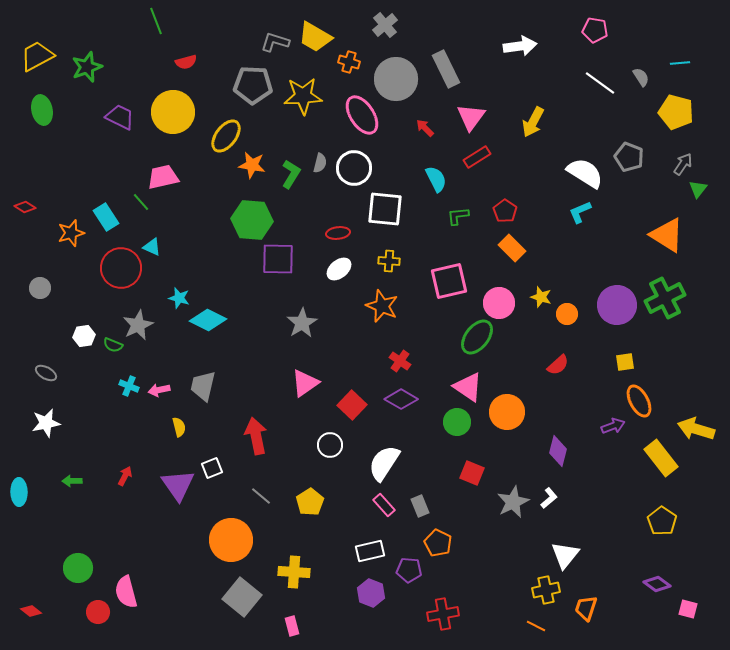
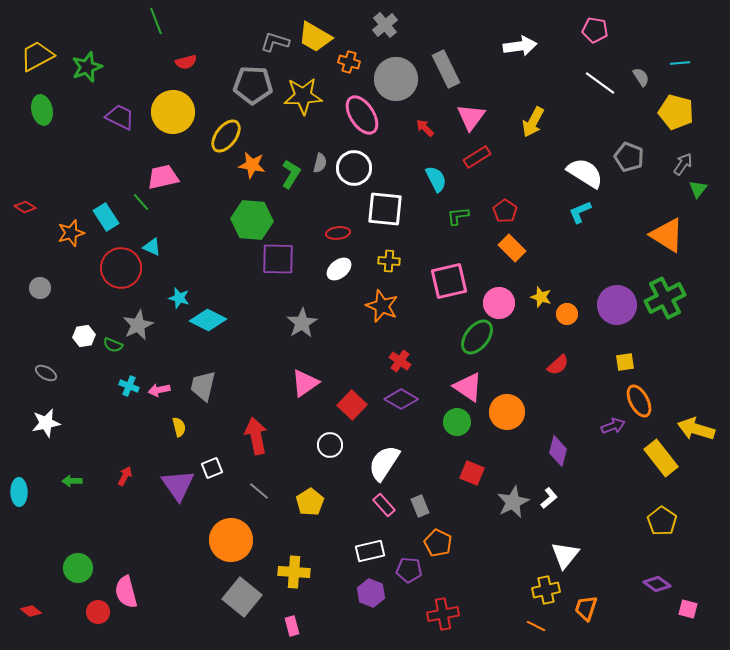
gray line at (261, 496): moved 2 px left, 5 px up
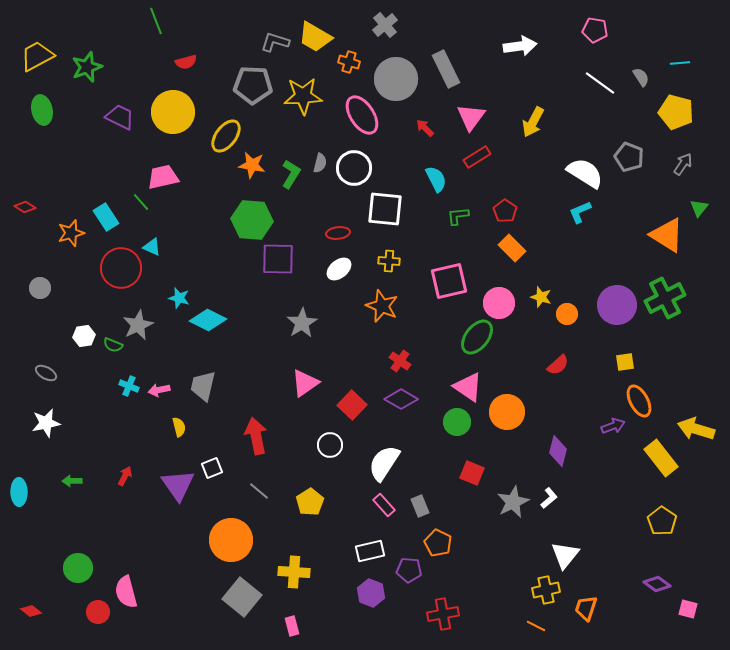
green triangle at (698, 189): moved 1 px right, 19 px down
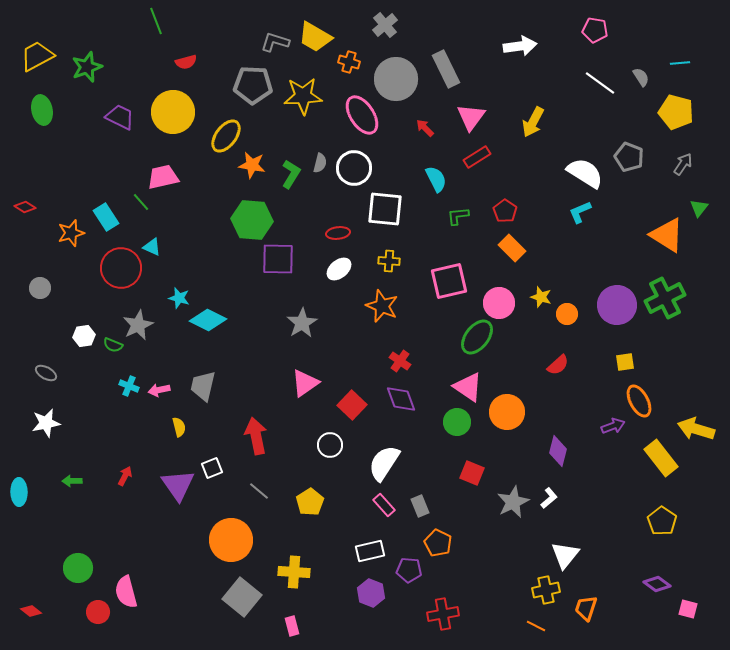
purple diamond at (401, 399): rotated 40 degrees clockwise
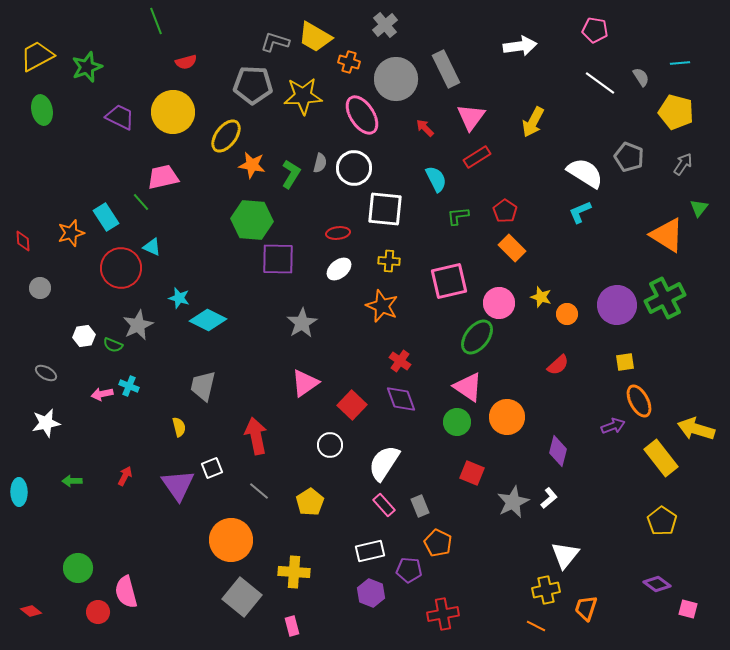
red diamond at (25, 207): moved 2 px left, 34 px down; rotated 55 degrees clockwise
pink arrow at (159, 390): moved 57 px left, 4 px down
orange circle at (507, 412): moved 5 px down
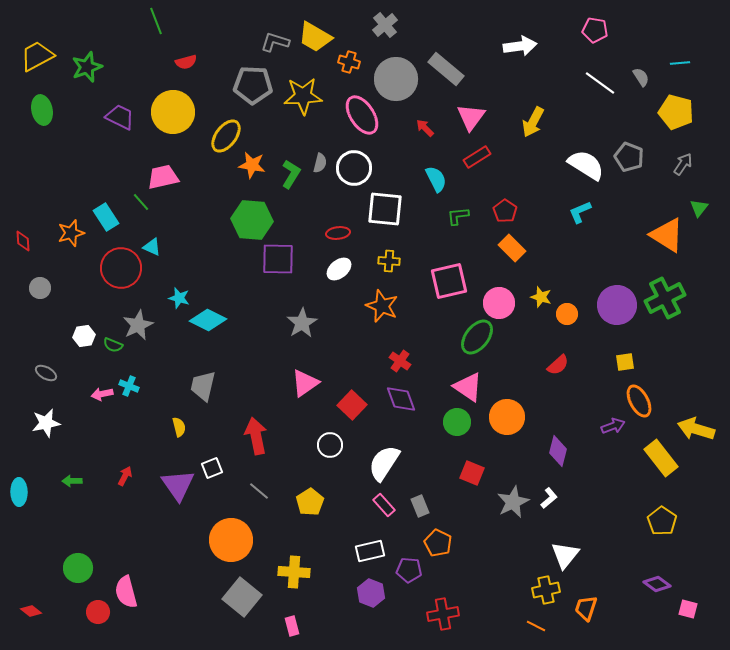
gray rectangle at (446, 69): rotated 24 degrees counterclockwise
white semicircle at (585, 173): moved 1 px right, 8 px up
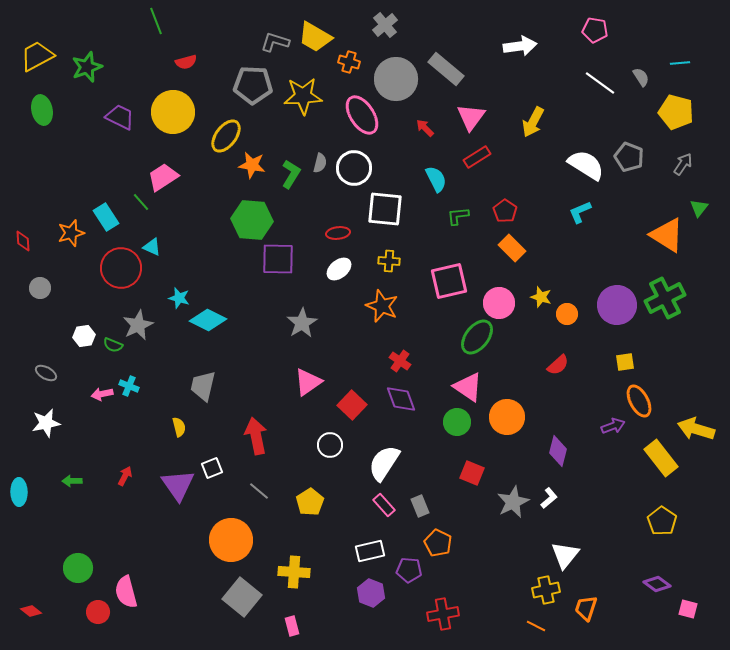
pink trapezoid at (163, 177): rotated 20 degrees counterclockwise
pink triangle at (305, 383): moved 3 px right, 1 px up
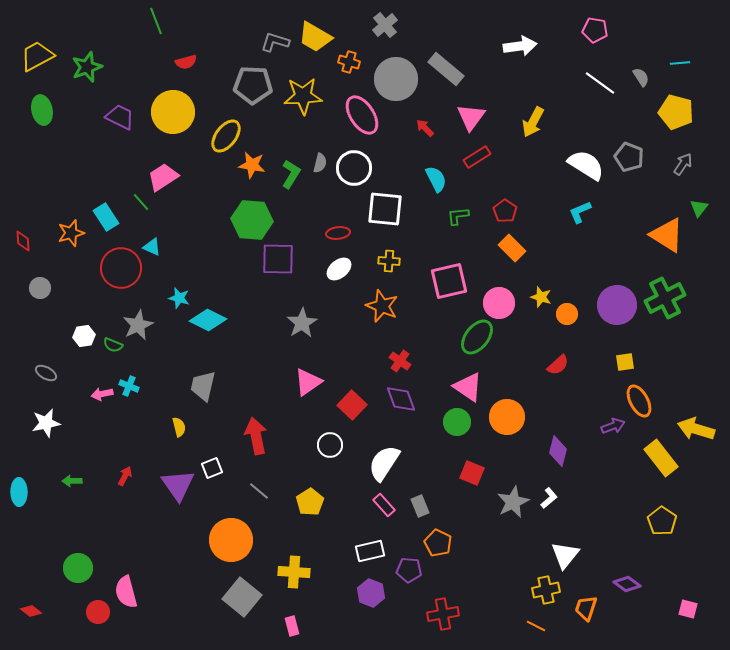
purple diamond at (657, 584): moved 30 px left
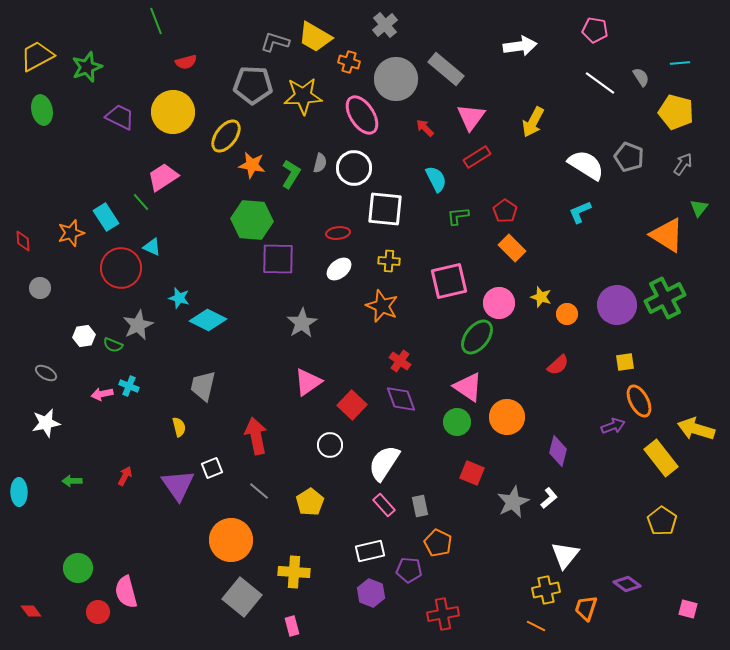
gray rectangle at (420, 506): rotated 10 degrees clockwise
red diamond at (31, 611): rotated 15 degrees clockwise
